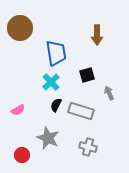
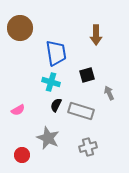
brown arrow: moved 1 px left
cyan cross: rotated 30 degrees counterclockwise
gray cross: rotated 30 degrees counterclockwise
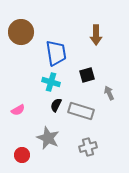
brown circle: moved 1 px right, 4 px down
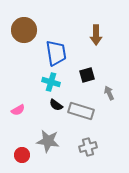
brown circle: moved 3 px right, 2 px up
black semicircle: rotated 80 degrees counterclockwise
gray star: moved 3 px down; rotated 15 degrees counterclockwise
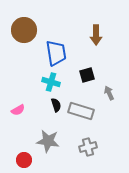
black semicircle: rotated 144 degrees counterclockwise
red circle: moved 2 px right, 5 px down
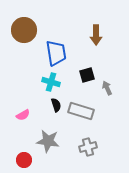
gray arrow: moved 2 px left, 5 px up
pink semicircle: moved 5 px right, 5 px down
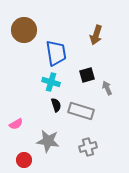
brown arrow: rotated 18 degrees clockwise
pink semicircle: moved 7 px left, 9 px down
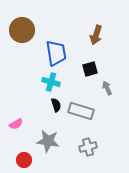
brown circle: moved 2 px left
black square: moved 3 px right, 6 px up
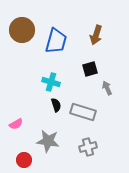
blue trapezoid: moved 12 px up; rotated 24 degrees clockwise
gray rectangle: moved 2 px right, 1 px down
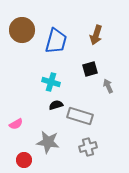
gray arrow: moved 1 px right, 2 px up
black semicircle: rotated 88 degrees counterclockwise
gray rectangle: moved 3 px left, 4 px down
gray star: moved 1 px down
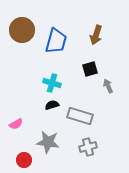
cyan cross: moved 1 px right, 1 px down
black semicircle: moved 4 px left
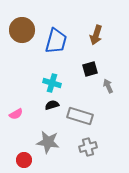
pink semicircle: moved 10 px up
